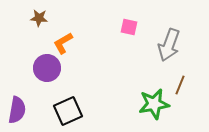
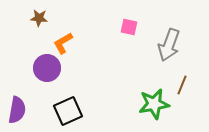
brown line: moved 2 px right
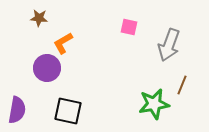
black square: rotated 36 degrees clockwise
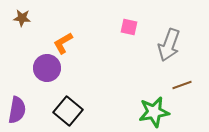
brown star: moved 17 px left
brown line: rotated 48 degrees clockwise
green star: moved 8 px down
black square: rotated 28 degrees clockwise
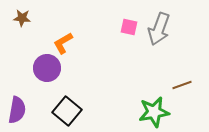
gray arrow: moved 10 px left, 16 px up
black square: moved 1 px left
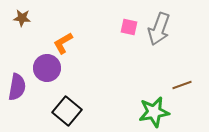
purple semicircle: moved 23 px up
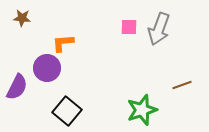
pink square: rotated 12 degrees counterclockwise
orange L-shape: rotated 25 degrees clockwise
purple semicircle: rotated 16 degrees clockwise
green star: moved 12 px left, 2 px up; rotated 8 degrees counterclockwise
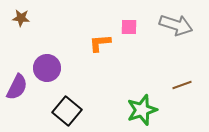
brown star: moved 1 px left
gray arrow: moved 17 px right, 4 px up; rotated 92 degrees counterclockwise
orange L-shape: moved 37 px right
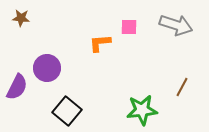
brown line: moved 2 px down; rotated 42 degrees counterclockwise
green star: rotated 12 degrees clockwise
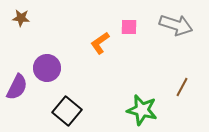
orange L-shape: rotated 30 degrees counterclockwise
green star: rotated 20 degrees clockwise
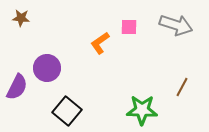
green star: rotated 12 degrees counterclockwise
